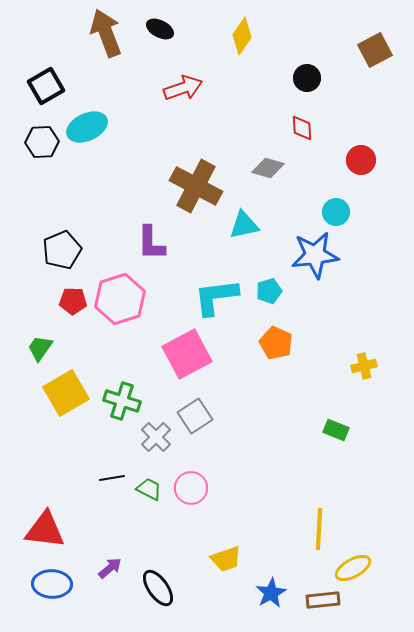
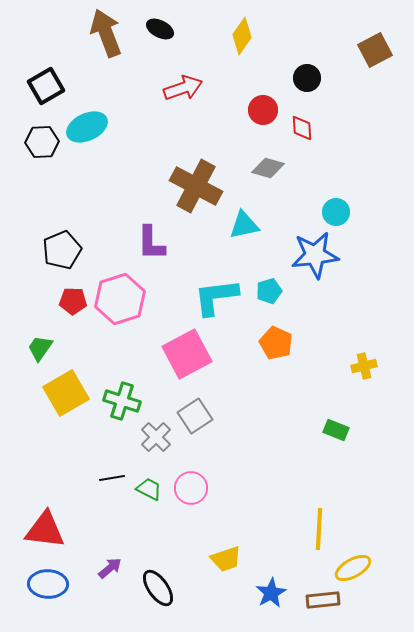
red circle at (361, 160): moved 98 px left, 50 px up
blue ellipse at (52, 584): moved 4 px left
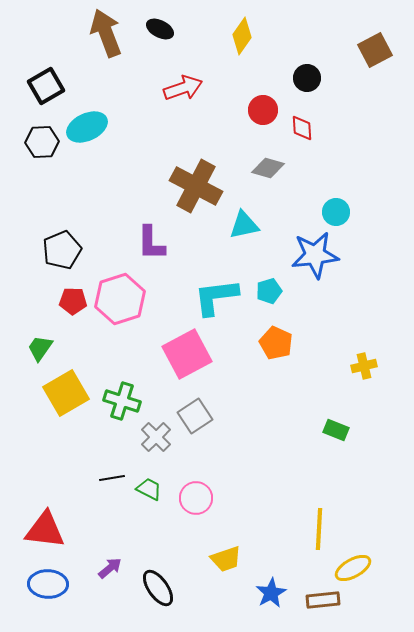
pink circle at (191, 488): moved 5 px right, 10 px down
